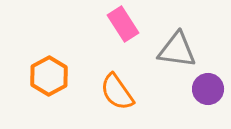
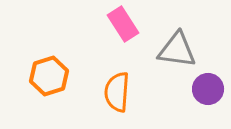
orange hexagon: rotated 12 degrees clockwise
orange semicircle: rotated 39 degrees clockwise
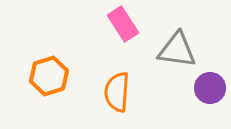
purple circle: moved 2 px right, 1 px up
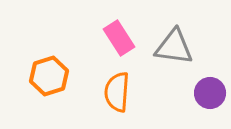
pink rectangle: moved 4 px left, 14 px down
gray triangle: moved 3 px left, 3 px up
purple circle: moved 5 px down
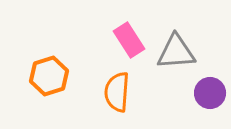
pink rectangle: moved 10 px right, 2 px down
gray triangle: moved 2 px right, 5 px down; rotated 12 degrees counterclockwise
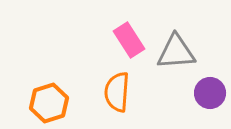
orange hexagon: moved 27 px down
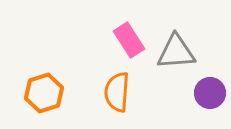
orange hexagon: moved 5 px left, 10 px up
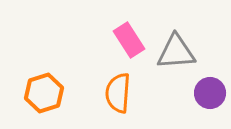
orange semicircle: moved 1 px right, 1 px down
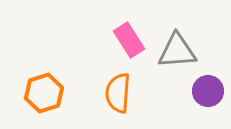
gray triangle: moved 1 px right, 1 px up
purple circle: moved 2 px left, 2 px up
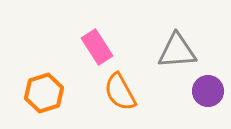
pink rectangle: moved 32 px left, 7 px down
orange semicircle: moved 2 px right, 1 px up; rotated 33 degrees counterclockwise
